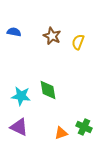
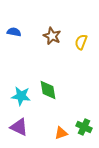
yellow semicircle: moved 3 px right
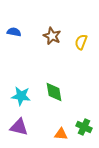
green diamond: moved 6 px right, 2 px down
purple triangle: rotated 12 degrees counterclockwise
orange triangle: moved 1 px down; rotated 24 degrees clockwise
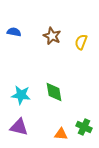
cyan star: moved 1 px up
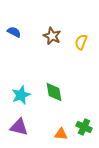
blue semicircle: rotated 16 degrees clockwise
cyan star: rotated 30 degrees counterclockwise
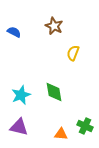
brown star: moved 2 px right, 10 px up
yellow semicircle: moved 8 px left, 11 px down
green cross: moved 1 px right, 1 px up
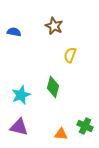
blue semicircle: rotated 16 degrees counterclockwise
yellow semicircle: moved 3 px left, 2 px down
green diamond: moved 1 px left, 5 px up; rotated 25 degrees clockwise
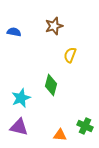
brown star: rotated 30 degrees clockwise
green diamond: moved 2 px left, 2 px up
cyan star: moved 3 px down
orange triangle: moved 1 px left, 1 px down
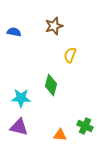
cyan star: rotated 24 degrees clockwise
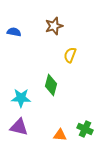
green cross: moved 3 px down
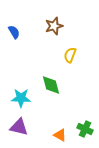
blue semicircle: rotated 48 degrees clockwise
green diamond: rotated 30 degrees counterclockwise
orange triangle: rotated 24 degrees clockwise
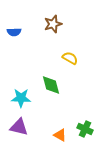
brown star: moved 1 px left, 2 px up
blue semicircle: rotated 120 degrees clockwise
yellow semicircle: moved 3 px down; rotated 98 degrees clockwise
